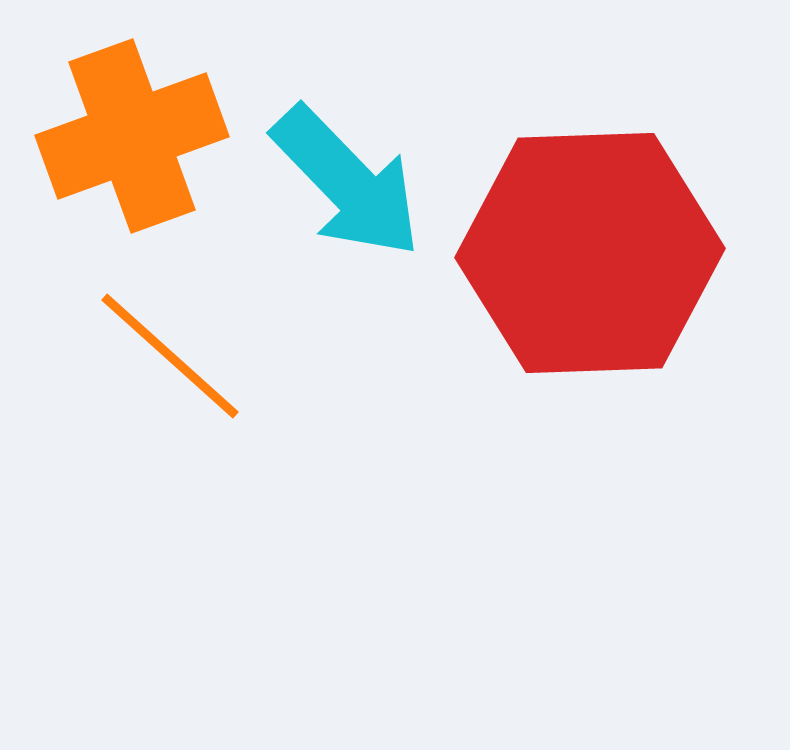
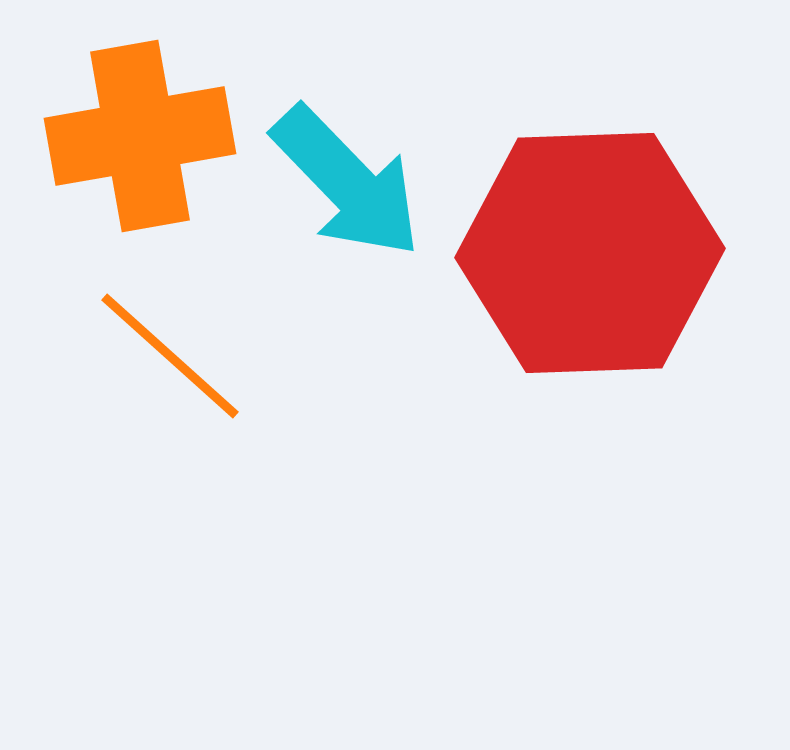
orange cross: moved 8 px right; rotated 10 degrees clockwise
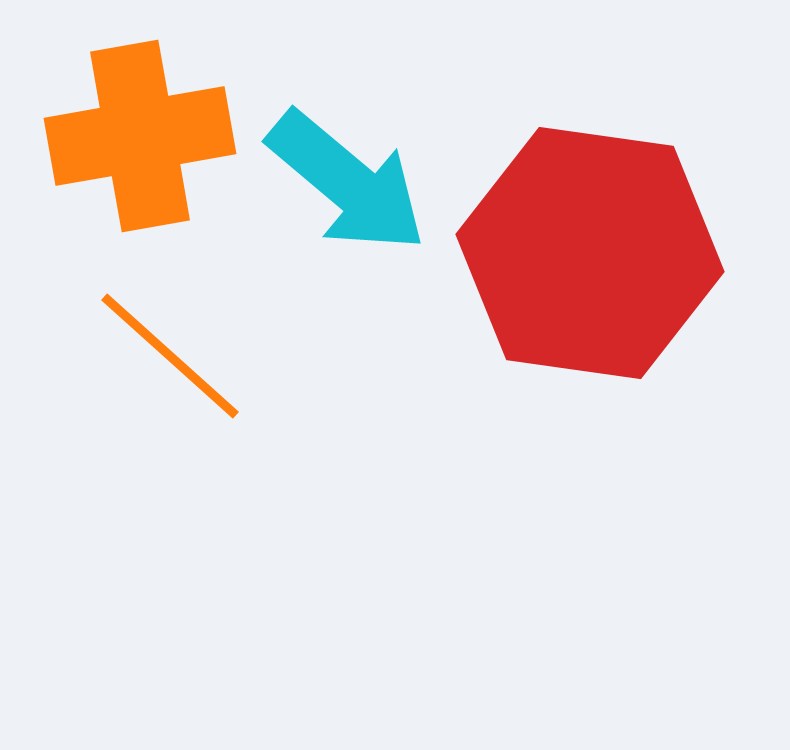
cyan arrow: rotated 6 degrees counterclockwise
red hexagon: rotated 10 degrees clockwise
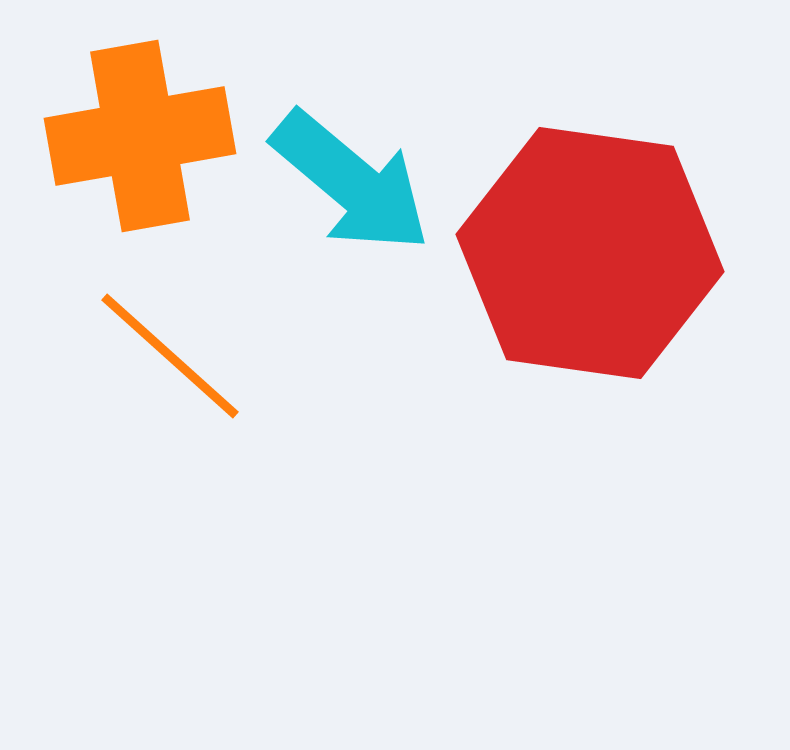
cyan arrow: moved 4 px right
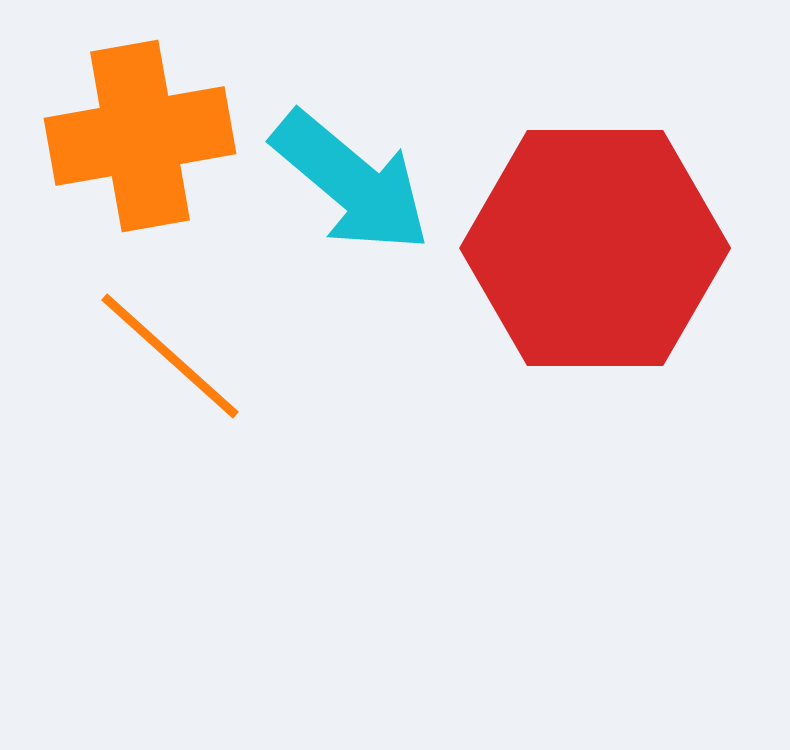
red hexagon: moved 5 px right, 5 px up; rotated 8 degrees counterclockwise
